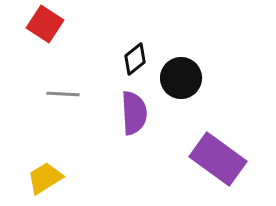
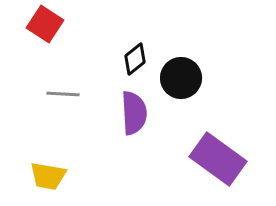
yellow trapezoid: moved 3 px right, 2 px up; rotated 138 degrees counterclockwise
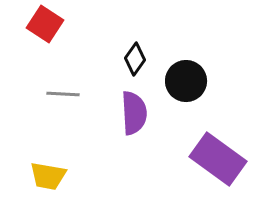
black diamond: rotated 16 degrees counterclockwise
black circle: moved 5 px right, 3 px down
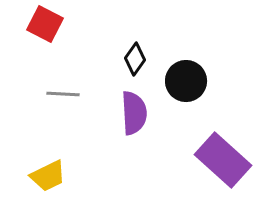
red square: rotated 6 degrees counterclockwise
purple rectangle: moved 5 px right, 1 px down; rotated 6 degrees clockwise
yellow trapezoid: rotated 36 degrees counterclockwise
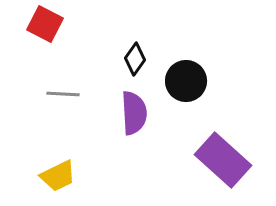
yellow trapezoid: moved 10 px right
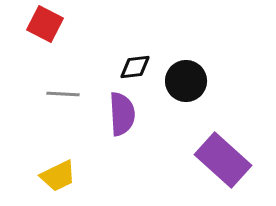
black diamond: moved 8 px down; rotated 48 degrees clockwise
purple semicircle: moved 12 px left, 1 px down
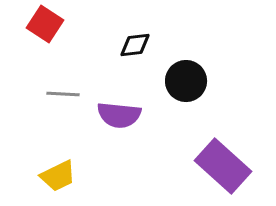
red square: rotated 6 degrees clockwise
black diamond: moved 22 px up
purple semicircle: moved 3 px left, 1 px down; rotated 99 degrees clockwise
purple rectangle: moved 6 px down
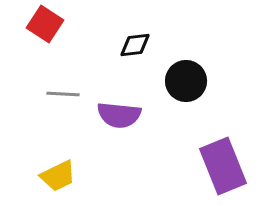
purple rectangle: rotated 26 degrees clockwise
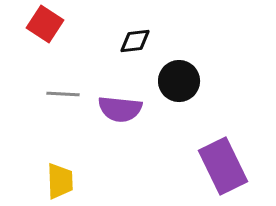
black diamond: moved 4 px up
black circle: moved 7 px left
purple semicircle: moved 1 px right, 6 px up
purple rectangle: rotated 4 degrees counterclockwise
yellow trapezoid: moved 2 px right, 5 px down; rotated 66 degrees counterclockwise
